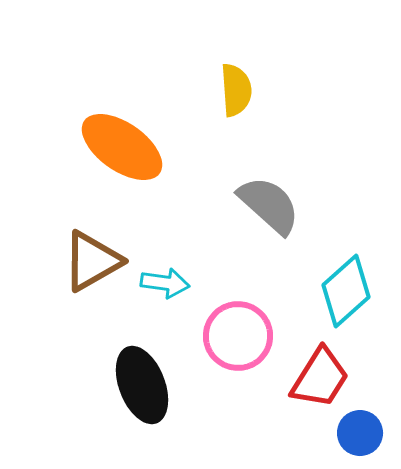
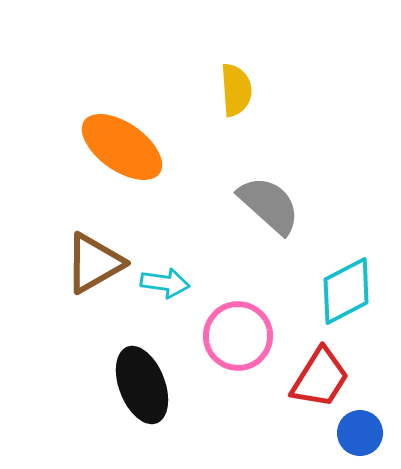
brown triangle: moved 2 px right, 2 px down
cyan diamond: rotated 14 degrees clockwise
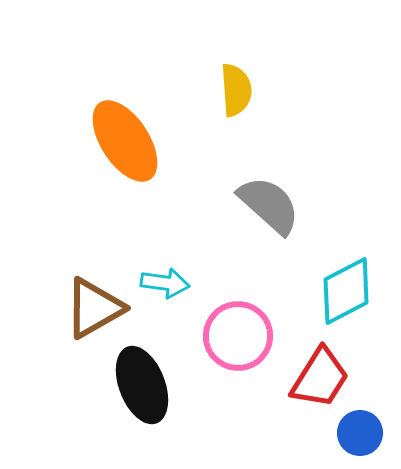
orange ellipse: moved 3 px right, 6 px up; rotated 22 degrees clockwise
brown triangle: moved 45 px down
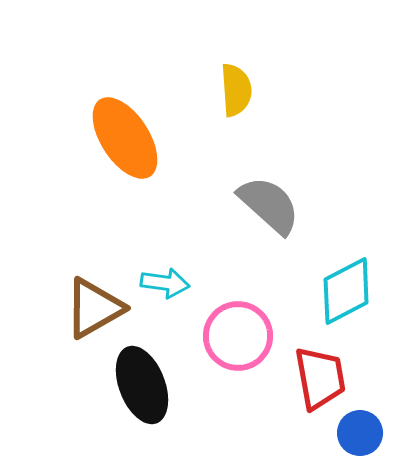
orange ellipse: moved 3 px up
red trapezoid: rotated 42 degrees counterclockwise
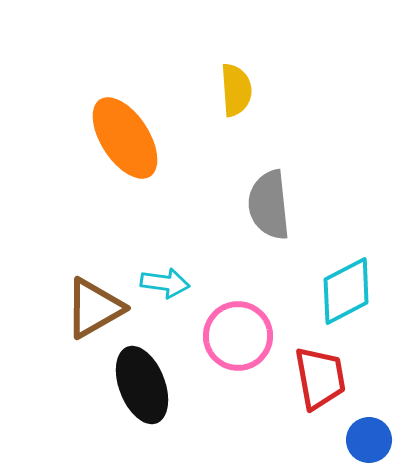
gray semicircle: rotated 138 degrees counterclockwise
blue circle: moved 9 px right, 7 px down
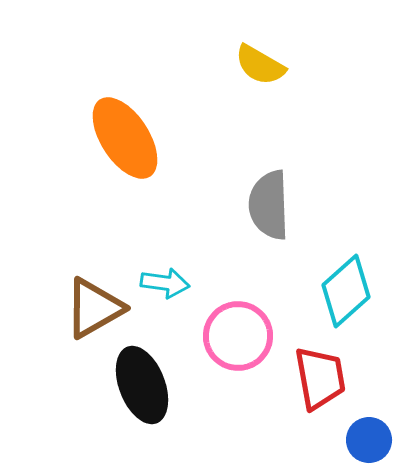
yellow semicircle: moved 24 px right, 25 px up; rotated 124 degrees clockwise
gray semicircle: rotated 4 degrees clockwise
cyan diamond: rotated 14 degrees counterclockwise
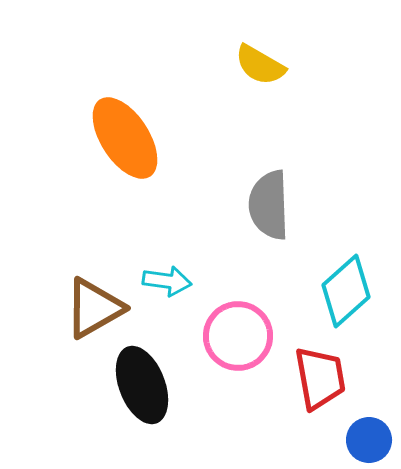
cyan arrow: moved 2 px right, 2 px up
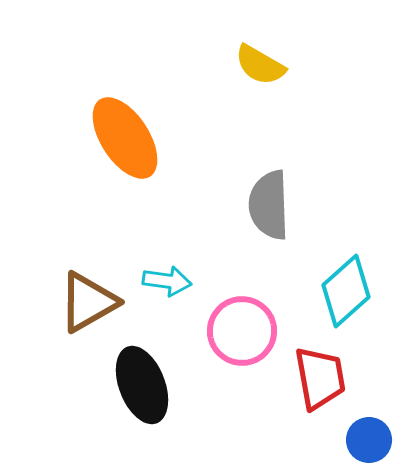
brown triangle: moved 6 px left, 6 px up
pink circle: moved 4 px right, 5 px up
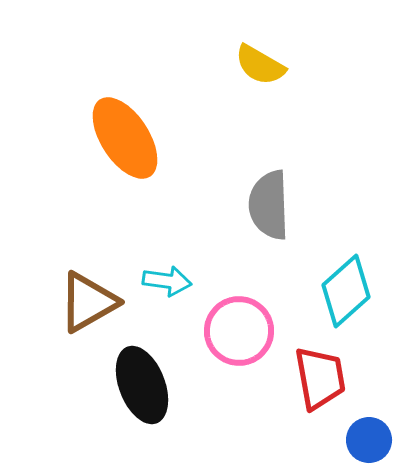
pink circle: moved 3 px left
